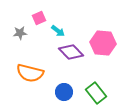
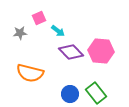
pink hexagon: moved 2 px left, 8 px down
blue circle: moved 6 px right, 2 px down
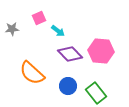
gray star: moved 8 px left, 4 px up
purple diamond: moved 1 px left, 2 px down
orange semicircle: moved 2 px right; rotated 28 degrees clockwise
blue circle: moved 2 px left, 8 px up
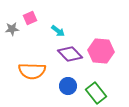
pink square: moved 9 px left
orange semicircle: moved 2 px up; rotated 40 degrees counterclockwise
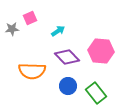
cyan arrow: rotated 72 degrees counterclockwise
purple diamond: moved 3 px left, 3 px down
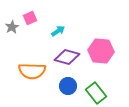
gray star: moved 2 px up; rotated 24 degrees counterclockwise
purple diamond: rotated 30 degrees counterclockwise
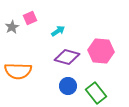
orange semicircle: moved 14 px left
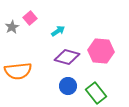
pink square: rotated 16 degrees counterclockwise
orange semicircle: rotated 8 degrees counterclockwise
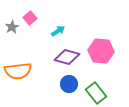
blue circle: moved 1 px right, 2 px up
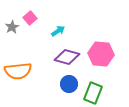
pink hexagon: moved 3 px down
green rectangle: moved 3 px left; rotated 60 degrees clockwise
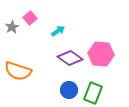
purple diamond: moved 3 px right, 1 px down; rotated 20 degrees clockwise
orange semicircle: rotated 24 degrees clockwise
blue circle: moved 6 px down
